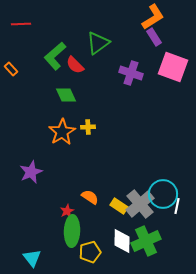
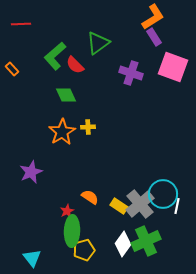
orange rectangle: moved 1 px right
white diamond: moved 1 px right, 3 px down; rotated 35 degrees clockwise
yellow pentagon: moved 6 px left, 2 px up
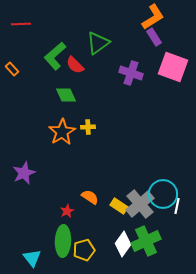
purple star: moved 7 px left, 1 px down
green ellipse: moved 9 px left, 10 px down
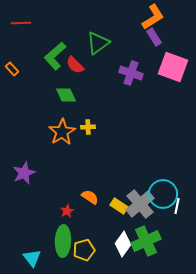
red line: moved 1 px up
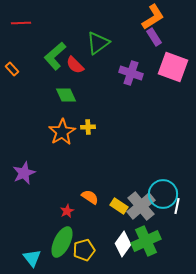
gray cross: moved 1 px right, 2 px down
green ellipse: moved 1 px left, 1 px down; rotated 24 degrees clockwise
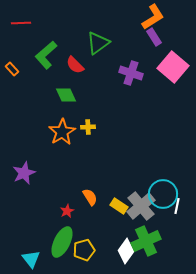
green L-shape: moved 9 px left, 1 px up
pink square: rotated 20 degrees clockwise
orange semicircle: rotated 24 degrees clockwise
white diamond: moved 3 px right, 7 px down
cyan triangle: moved 1 px left, 1 px down
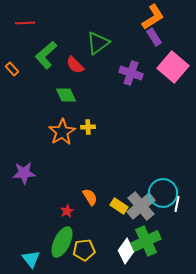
red line: moved 4 px right
purple star: rotated 20 degrees clockwise
cyan circle: moved 1 px up
white line: moved 2 px up
yellow pentagon: rotated 10 degrees clockwise
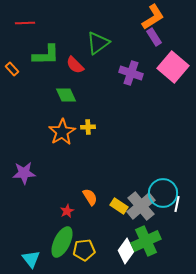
green L-shape: rotated 140 degrees counterclockwise
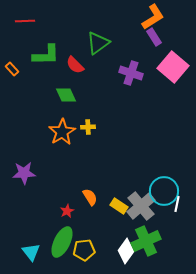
red line: moved 2 px up
cyan circle: moved 1 px right, 2 px up
cyan triangle: moved 7 px up
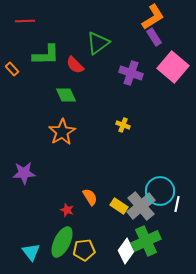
yellow cross: moved 35 px right, 2 px up; rotated 24 degrees clockwise
cyan circle: moved 4 px left
red star: moved 1 px up; rotated 24 degrees counterclockwise
